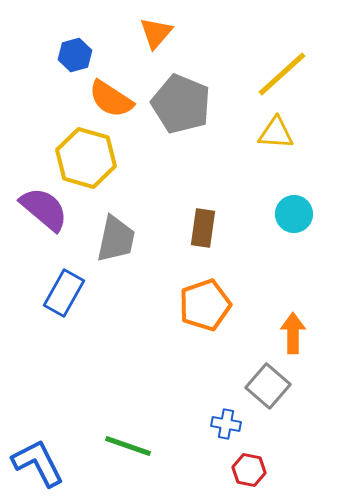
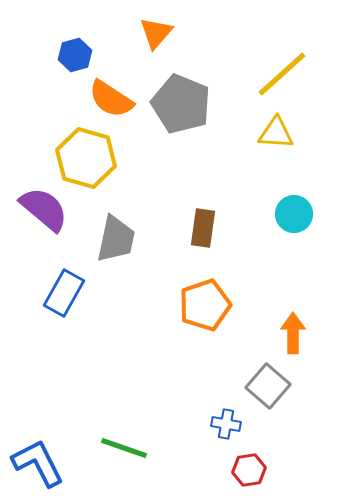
green line: moved 4 px left, 2 px down
red hexagon: rotated 20 degrees counterclockwise
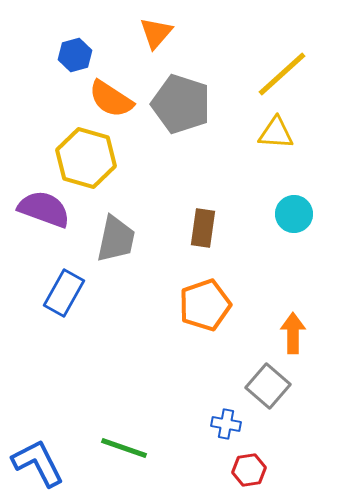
gray pentagon: rotated 4 degrees counterclockwise
purple semicircle: rotated 20 degrees counterclockwise
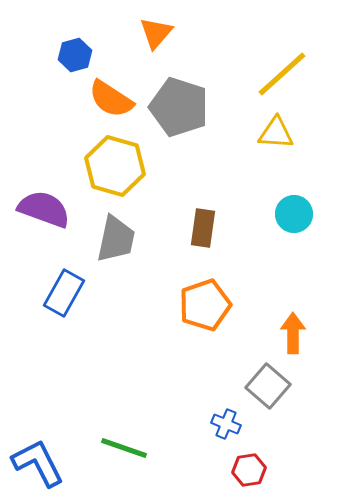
gray pentagon: moved 2 px left, 3 px down
yellow hexagon: moved 29 px right, 8 px down
blue cross: rotated 12 degrees clockwise
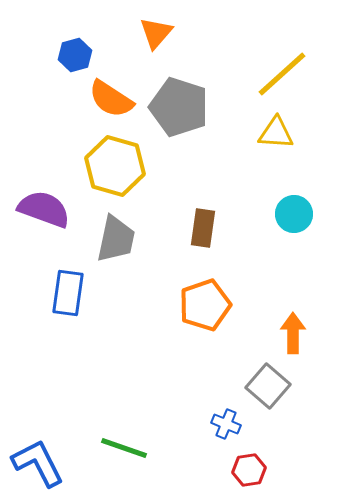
blue rectangle: moved 4 px right; rotated 21 degrees counterclockwise
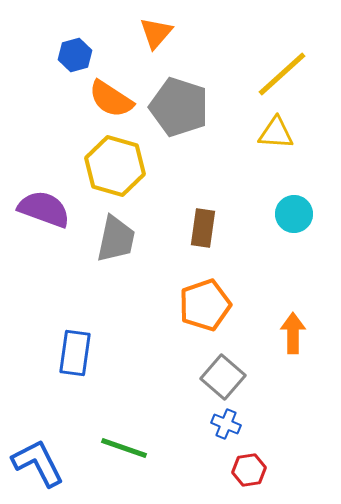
blue rectangle: moved 7 px right, 60 px down
gray square: moved 45 px left, 9 px up
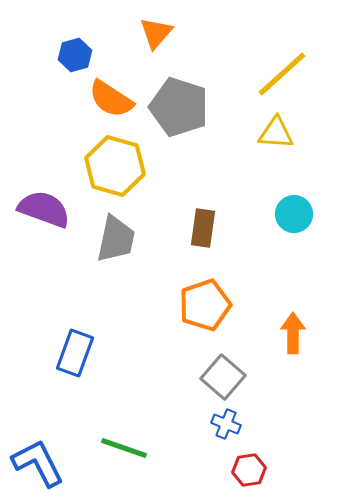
blue rectangle: rotated 12 degrees clockwise
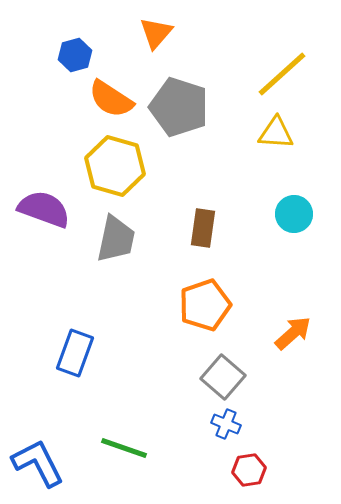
orange arrow: rotated 48 degrees clockwise
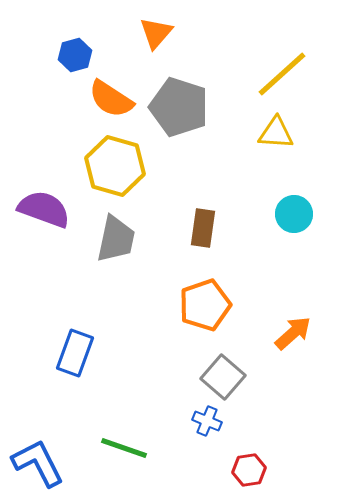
blue cross: moved 19 px left, 3 px up
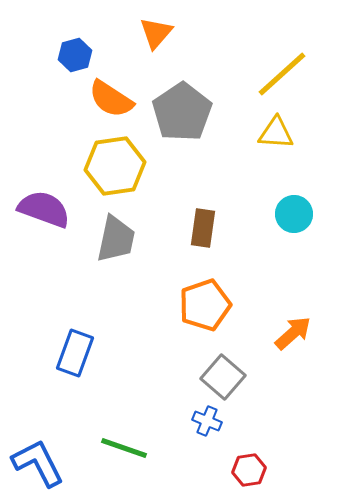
gray pentagon: moved 3 px right, 5 px down; rotated 20 degrees clockwise
yellow hexagon: rotated 24 degrees counterclockwise
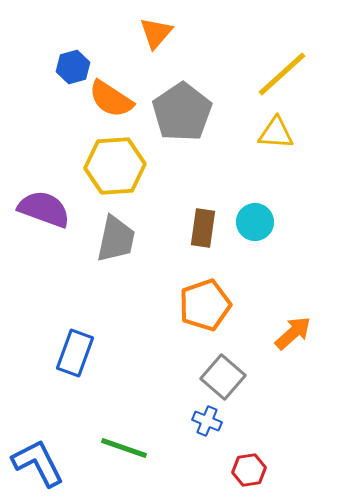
blue hexagon: moved 2 px left, 12 px down
yellow hexagon: rotated 4 degrees clockwise
cyan circle: moved 39 px left, 8 px down
